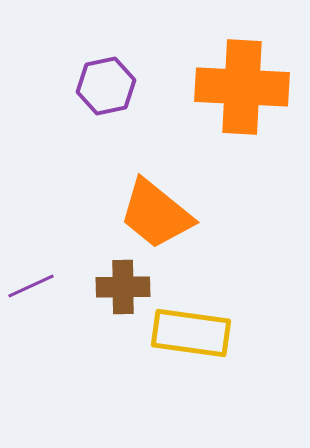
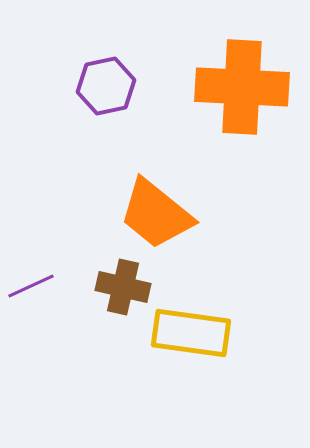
brown cross: rotated 14 degrees clockwise
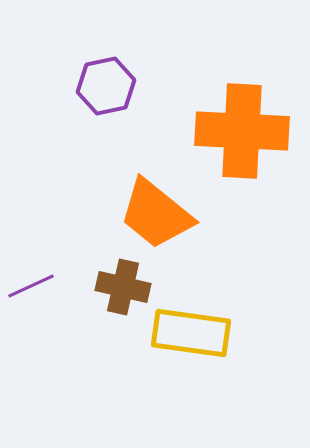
orange cross: moved 44 px down
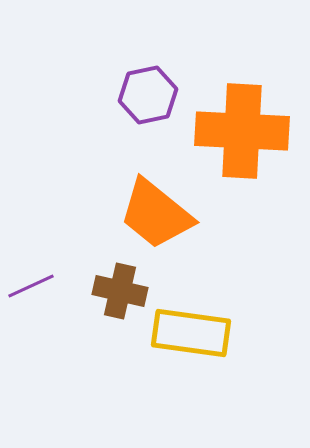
purple hexagon: moved 42 px right, 9 px down
brown cross: moved 3 px left, 4 px down
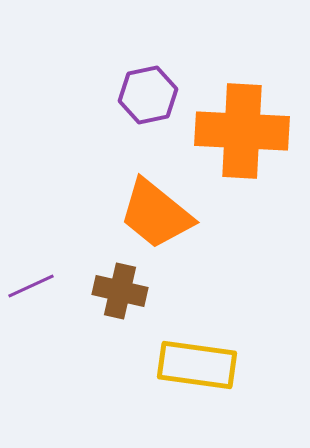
yellow rectangle: moved 6 px right, 32 px down
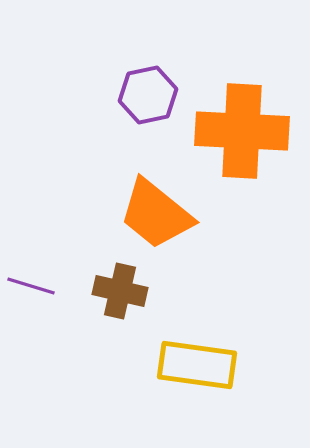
purple line: rotated 42 degrees clockwise
